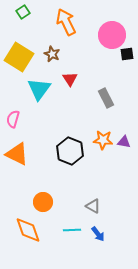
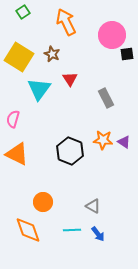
purple triangle: rotated 24 degrees clockwise
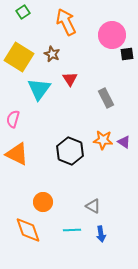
blue arrow: moved 3 px right; rotated 28 degrees clockwise
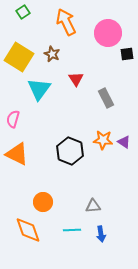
pink circle: moved 4 px left, 2 px up
red triangle: moved 6 px right
gray triangle: rotated 35 degrees counterclockwise
